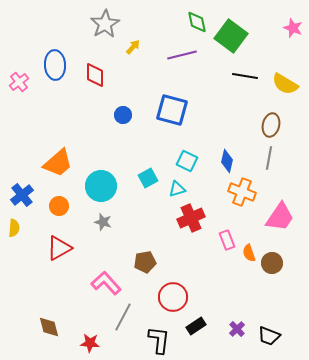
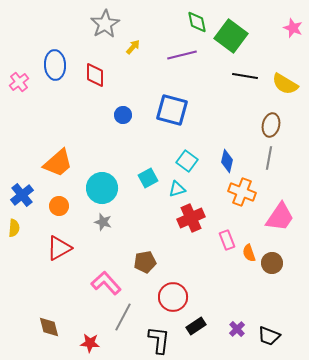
cyan square at (187, 161): rotated 10 degrees clockwise
cyan circle at (101, 186): moved 1 px right, 2 px down
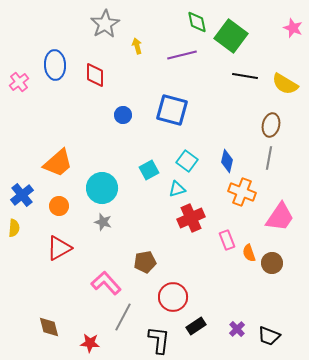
yellow arrow at (133, 47): moved 4 px right, 1 px up; rotated 56 degrees counterclockwise
cyan square at (148, 178): moved 1 px right, 8 px up
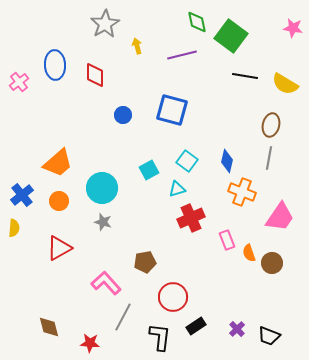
pink star at (293, 28): rotated 12 degrees counterclockwise
orange circle at (59, 206): moved 5 px up
black L-shape at (159, 340): moved 1 px right, 3 px up
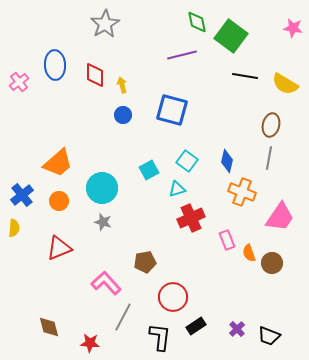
yellow arrow at (137, 46): moved 15 px left, 39 px down
red triangle at (59, 248): rotated 8 degrees clockwise
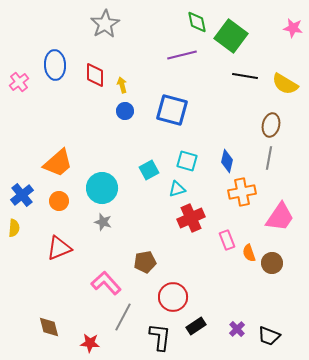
blue circle at (123, 115): moved 2 px right, 4 px up
cyan square at (187, 161): rotated 20 degrees counterclockwise
orange cross at (242, 192): rotated 32 degrees counterclockwise
